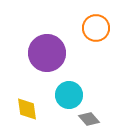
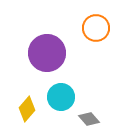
cyan circle: moved 8 px left, 2 px down
yellow diamond: rotated 50 degrees clockwise
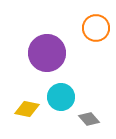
yellow diamond: rotated 60 degrees clockwise
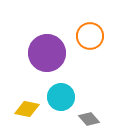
orange circle: moved 6 px left, 8 px down
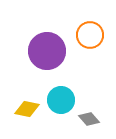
orange circle: moved 1 px up
purple circle: moved 2 px up
cyan circle: moved 3 px down
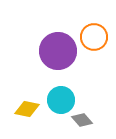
orange circle: moved 4 px right, 2 px down
purple circle: moved 11 px right
gray diamond: moved 7 px left, 1 px down
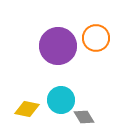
orange circle: moved 2 px right, 1 px down
purple circle: moved 5 px up
gray diamond: moved 2 px right, 3 px up; rotated 10 degrees clockwise
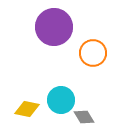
orange circle: moved 3 px left, 15 px down
purple circle: moved 4 px left, 19 px up
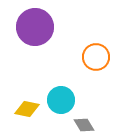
purple circle: moved 19 px left
orange circle: moved 3 px right, 4 px down
gray diamond: moved 8 px down
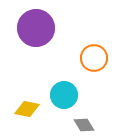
purple circle: moved 1 px right, 1 px down
orange circle: moved 2 px left, 1 px down
cyan circle: moved 3 px right, 5 px up
